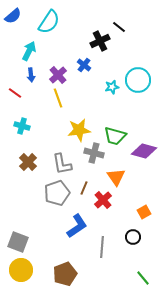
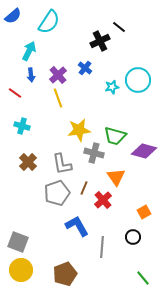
blue cross: moved 1 px right, 3 px down
blue L-shape: rotated 85 degrees counterclockwise
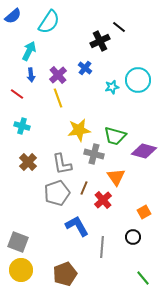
red line: moved 2 px right, 1 px down
gray cross: moved 1 px down
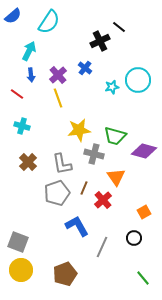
black circle: moved 1 px right, 1 px down
gray line: rotated 20 degrees clockwise
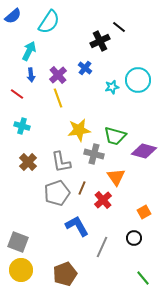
gray L-shape: moved 1 px left, 2 px up
brown line: moved 2 px left
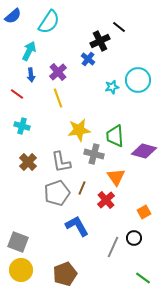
blue cross: moved 3 px right, 9 px up
purple cross: moved 3 px up
green trapezoid: rotated 70 degrees clockwise
red cross: moved 3 px right
gray line: moved 11 px right
green line: rotated 14 degrees counterclockwise
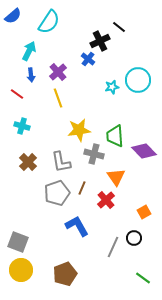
purple diamond: rotated 30 degrees clockwise
